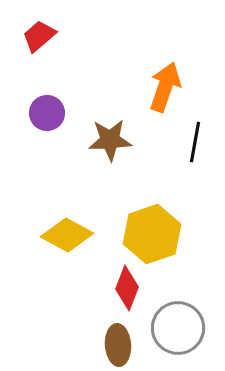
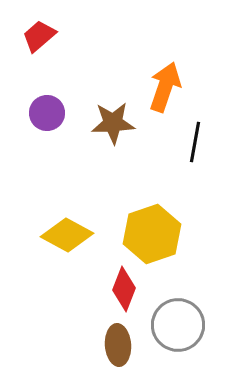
brown star: moved 3 px right, 17 px up
red diamond: moved 3 px left, 1 px down
gray circle: moved 3 px up
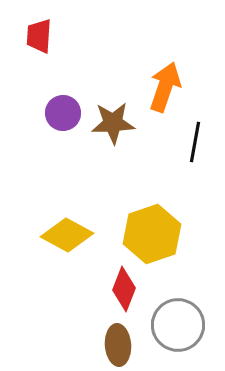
red trapezoid: rotated 45 degrees counterclockwise
purple circle: moved 16 px right
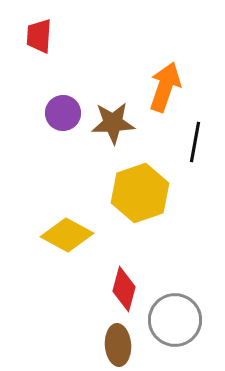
yellow hexagon: moved 12 px left, 41 px up
red diamond: rotated 6 degrees counterclockwise
gray circle: moved 3 px left, 5 px up
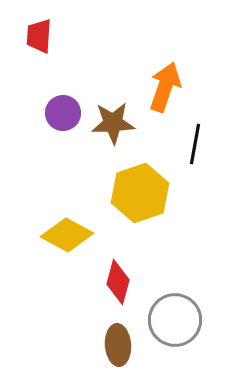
black line: moved 2 px down
red diamond: moved 6 px left, 7 px up
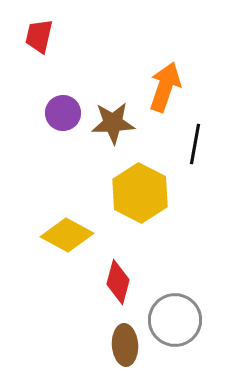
red trapezoid: rotated 9 degrees clockwise
yellow hexagon: rotated 14 degrees counterclockwise
brown ellipse: moved 7 px right
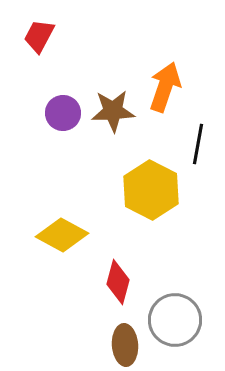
red trapezoid: rotated 15 degrees clockwise
brown star: moved 12 px up
black line: moved 3 px right
yellow hexagon: moved 11 px right, 3 px up
yellow diamond: moved 5 px left
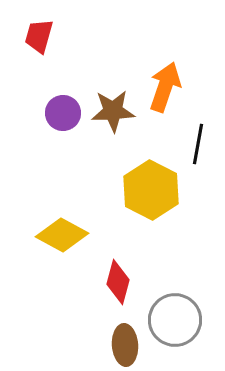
red trapezoid: rotated 12 degrees counterclockwise
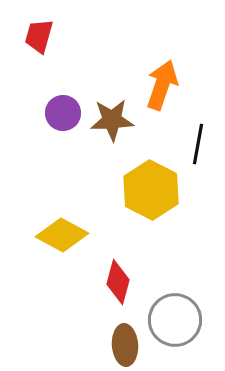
orange arrow: moved 3 px left, 2 px up
brown star: moved 1 px left, 9 px down
